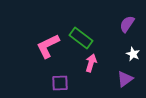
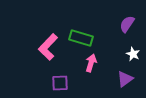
green rectangle: rotated 20 degrees counterclockwise
pink L-shape: moved 1 px down; rotated 20 degrees counterclockwise
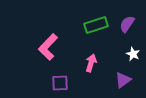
green rectangle: moved 15 px right, 13 px up; rotated 35 degrees counterclockwise
purple triangle: moved 2 px left, 1 px down
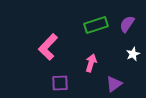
white star: rotated 24 degrees clockwise
purple triangle: moved 9 px left, 4 px down
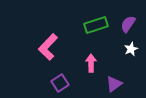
purple semicircle: moved 1 px right
white star: moved 2 px left, 5 px up
pink arrow: rotated 18 degrees counterclockwise
purple square: rotated 30 degrees counterclockwise
